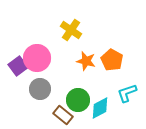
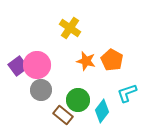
yellow cross: moved 1 px left, 2 px up
pink circle: moved 7 px down
gray circle: moved 1 px right, 1 px down
cyan diamond: moved 2 px right, 3 px down; rotated 25 degrees counterclockwise
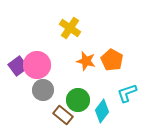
gray circle: moved 2 px right
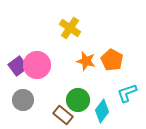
gray circle: moved 20 px left, 10 px down
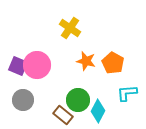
orange pentagon: moved 1 px right, 3 px down
purple square: rotated 30 degrees counterclockwise
cyan L-shape: rotated 15 degrees clockwise
cyan diamond: moved 4 px left; rotated 10 degrees counterclockwise
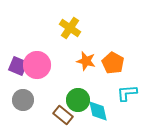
cyan diamond: rotated 40 degrees counterclockwise
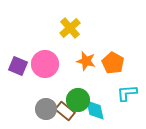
yellow cross: rotated 15 degrees clockwise
pink circle: moved 8 px right, 1 px up
gray circle: moved 23 px right, 9 px down
cyan diamond: moved 3 px left, 1 px up
brown rectangle: moved 2 px right, 4 px up
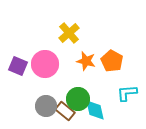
yellow cross: moved 1 px left, 5 px down
orange pentagon: moved 1 px left, 2 px up
green circle: moved 1 px up
gray circle: moved 3 px up
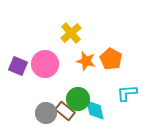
yellow cross: moved 2 px right
orange pentagon: moved 1 px left, 2 px up
gray circle: moved 7 px down
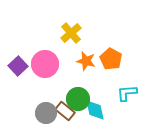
purple square: rotated 24 degrees clockwise
